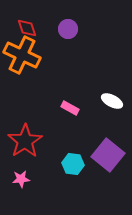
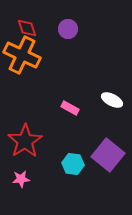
white ellipse: moved 1 px up
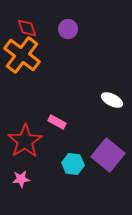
orange cross: rotated 12 degrees clockwise
pink rectangle: moved 13 px left, 14 px down
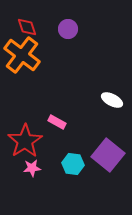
red diamond: moved 1 px up
pink star: moved 11 px right, 11 px up
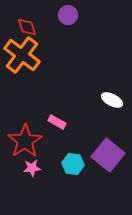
purple circle: moved 14 px up
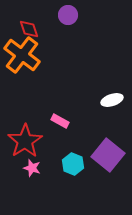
red diamond: moved 2 px right, 2 px down
white ellipse: rotated 45 degrees counterclockwise
pink rectangle: moved 3 px right, 1 px up
cyan hexagon: rotated 15 degrees clockwise
pink star: rotated 24 degrees clockwise
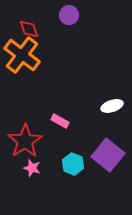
purple circle: moved 1 px right
white ellipse: moved 6 px down
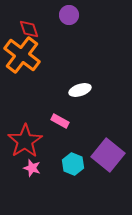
white ellipse: moved 32 px left, 16 px up
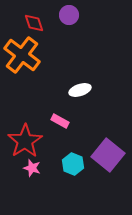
red diamond: moved 5 px right, 6 px up
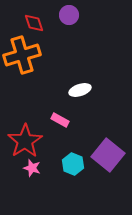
orange cross: rotated 36 degrees clockwise
pink rectangle: moved 1 px up
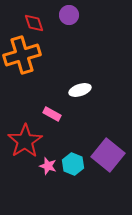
pink rectangle: moved 8 px left, 6 px up
pink star: moved 16 px right, 2 px up
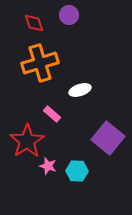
orange cross: moved 18 px right, 8 px down
pink rectangle: rotated 12 degrees clockwise
red star: moved 2 px right
purple square: moved 17 px up
cyan hexagon: moved 4 px right, 7 px down; rotated 20 degrees counterclockwise
